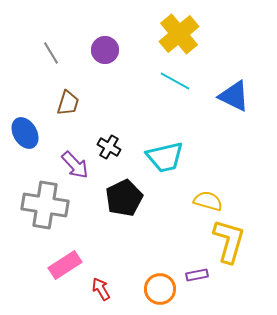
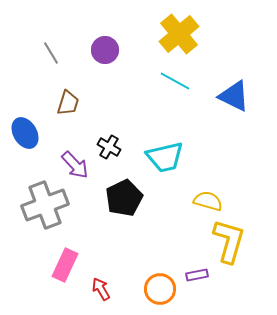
gray cross: rotated 30 degrees counterclockwise
pink rectangle: rotated 32 degrees counterclockwise
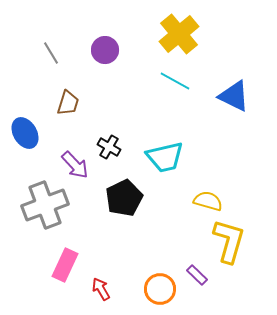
purple rectangle: rotated 55 degrees clockwise
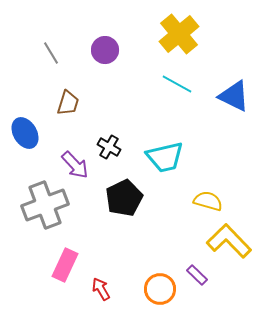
cyan line: moved 2 px right, 3 px down
yellow L-shape: rotated 60 degrees counterclockwise
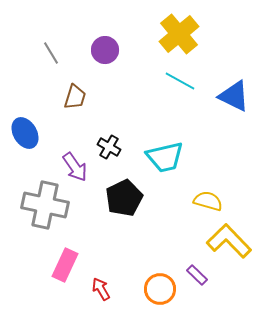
cyan line: moved 3 px right, 3 px up
brown trapezoid: moved 7 px right, 6 px up
purple arrow: moved 2 px down; rotated 8 degrees clockwise
gray cross: rotated 33 degrees clockwise
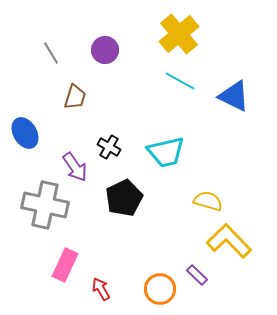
cyan trapezoid: moved 1 px right, 5 px up
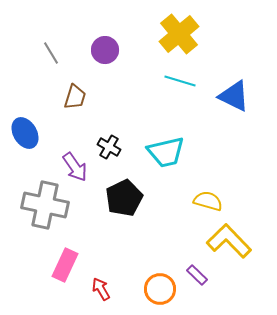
cyan line: rotated 12 degrees counterclockwise
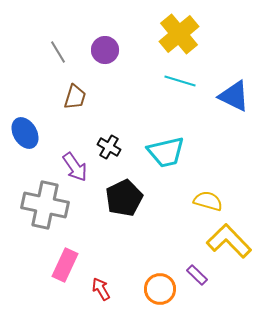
gray line: moved 7 px right, 1 px up
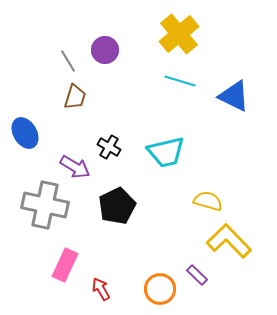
gray line: moved 10 px right, 9 px down
purple arrow: rotated 24 degrees counterclockwise
black pentagon: moved 7 px left, 8 px down
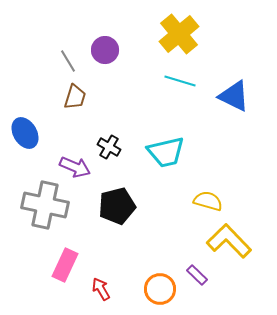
purple arrow: rotated 8 degrees counterclockwise
black pentagon: rotated 12 degrees clockwise
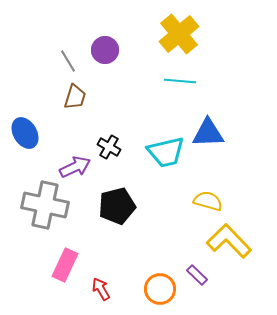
cyan line: rotated 12 degrees counterclockwise
blue triangle: moved 26 px left, 37 px down; rotated 28 degrees counterclockwise
purple arrow: rotated 48 degrees counterclockwise
